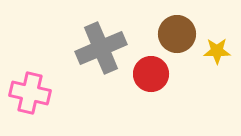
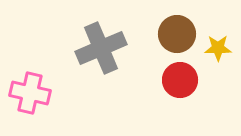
yellow star: moved 1 px right, 3 px up
red circle: moved 29 px right, 6 px down
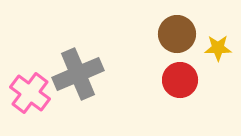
gray cross: moved 23 px left, 26 px down
pink cross: rotated 24 degrees clockwise
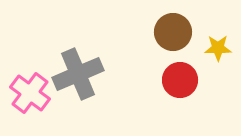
brown circle: moved 4 px left, 2 px up
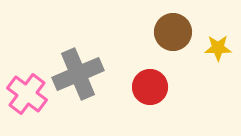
red circle: moved 30 px left, 7 px down
pink cross: moved 3 px left, 1 px down
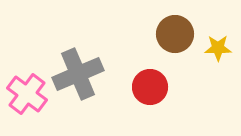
brown circle: moved 2 px right, 2 px down
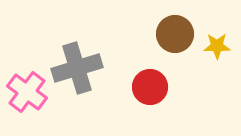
yellow star: moved 1 px left, 2 px up
gray cross: moved 1 px left, 6 px up; rotated 6 degrees clockwise
pink cross: moved 2 px up
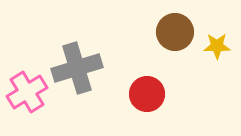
brown circle: moved 2 px up
red circle: moved 3 px left, 7 px down
pink cross: rotated 21 degrees clockwise
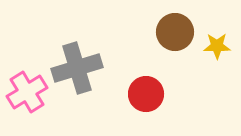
red circle: moved 1 px left
